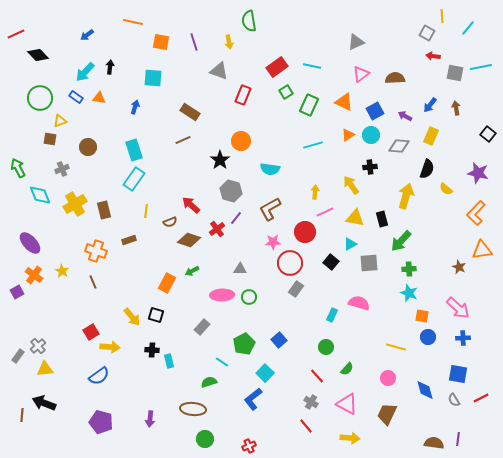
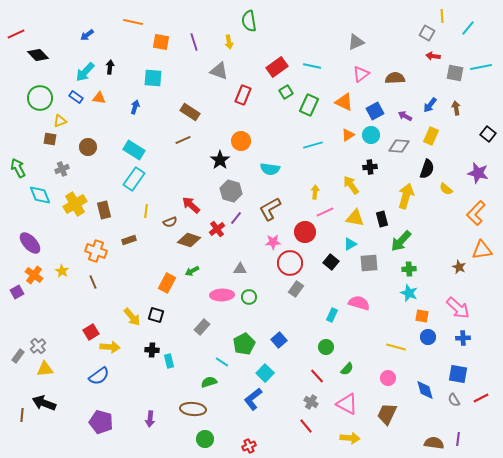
cyan rectangle at (134, 150): rotated 40 degrees counterclockwise
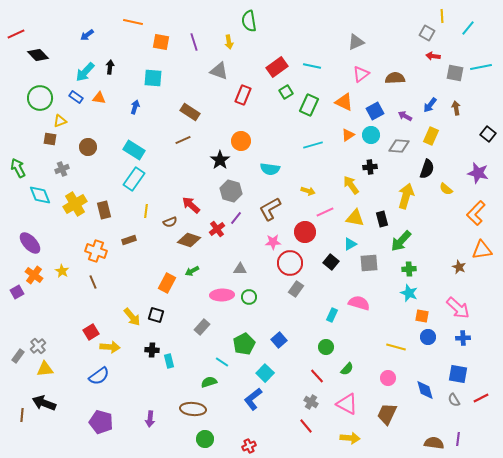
yellow arrow at (315, 192): moved 7 px left, 1 px up; rotated 104 degrees clockwise
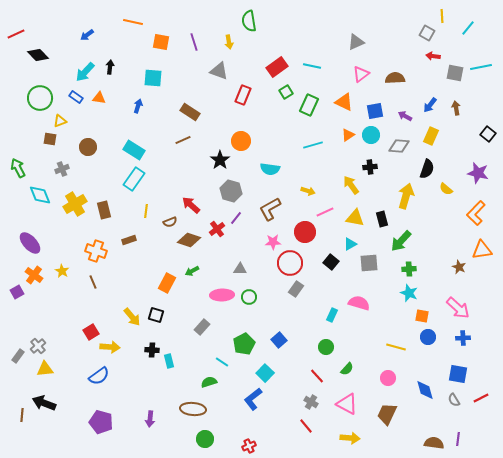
blue arrow at (135, 107): moved 3 px right, 1 px up
blue square at (375, 111): rotated 18 degrees clockwise
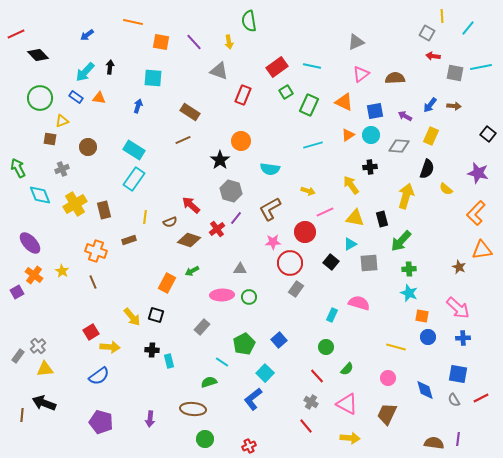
purple line at (194, 42): rotated 24 degrees counterclockwise
brown arrow at (456, 108): moved 2 px left, 2 px up; rotated 104 degrees clockwise
yellow triangle at (60, 121): moved 2 px right
yellow line at (146, 211): moved 1 px left, 6 px down
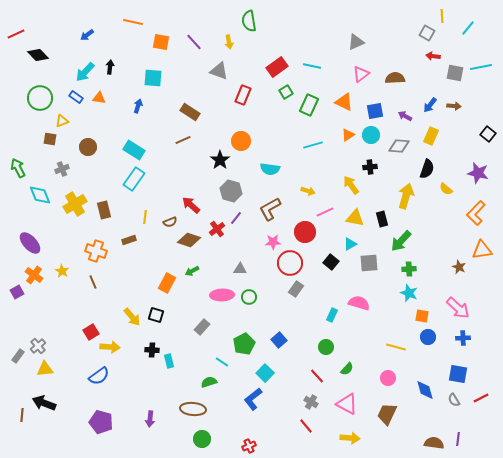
green circle at (205, 439): moved 3 px left
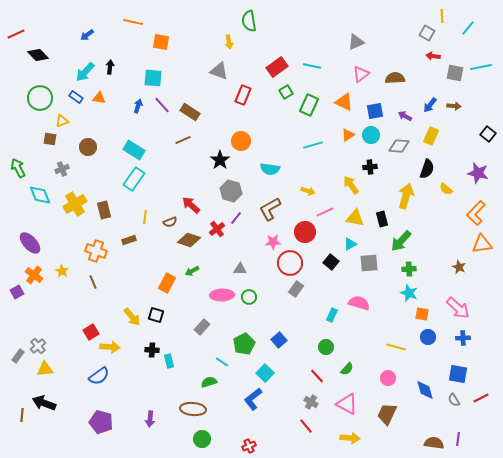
purple line at (194, 42): moved 32 px left, 63 px down
orange triangle at (482, 250): moved 6 px up
orange square at (422, 316): moved 2 px up
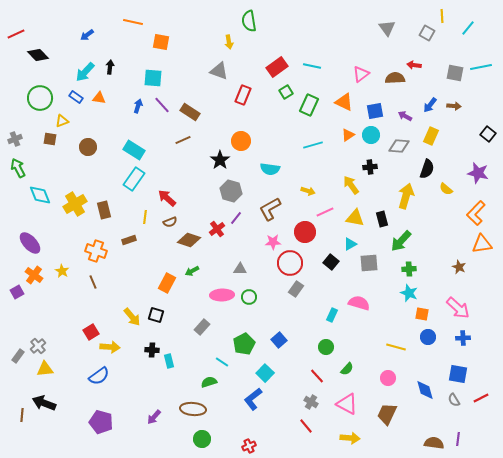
gray triangle at (356, 42): moved 31 px right, 14 px up; rotated 42 degrees counterclockwise
red arrow at (433, 56): moved 19 px left, 9 px down
gray cross at (62, 169): moved 47 px left, 30 px up
red arrow at (191, 205): moved 24 px left, 7 px up
purple arrow at (150, 419): moved 4 px right, 2 px up; rotated 35 degrees clockwise
